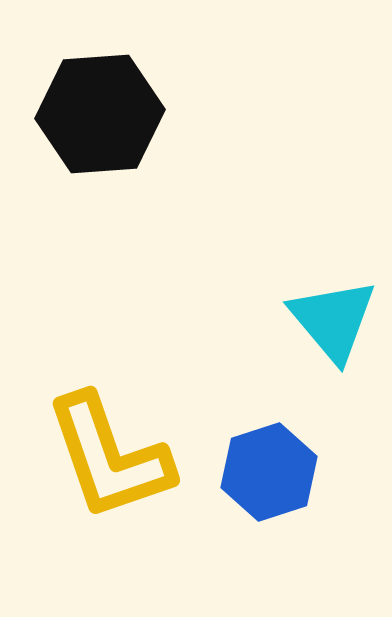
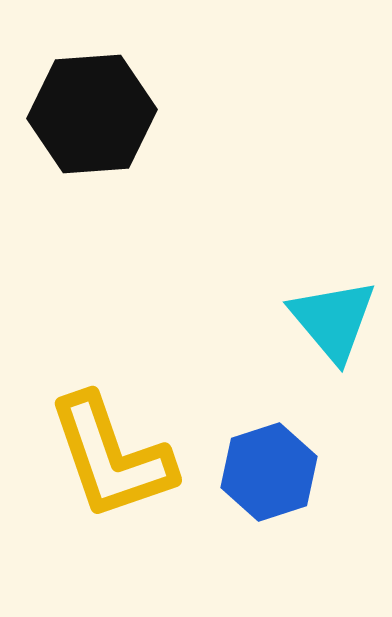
black hexagon: moved 8 px left
yellow L-shape: moved 2 px right
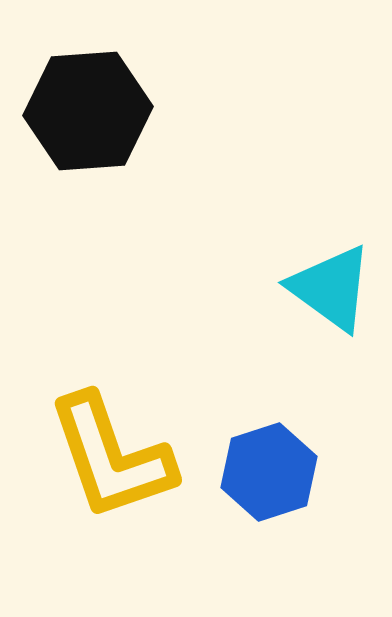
black hexagon: moved 4 px left, 3 px up
cyan triangle: moved 2 px left, 32 px up; rotated 14 degrees counterclockwise
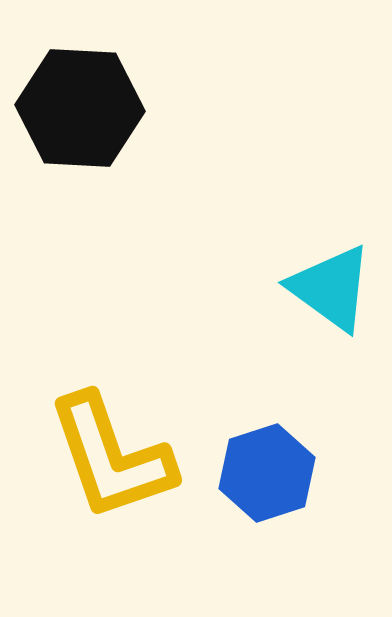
black hexagon: moved 8 px left, 3 px up; rotated 7 degrees clockwise
blue hexagon: moved 2 px left, 1 px down
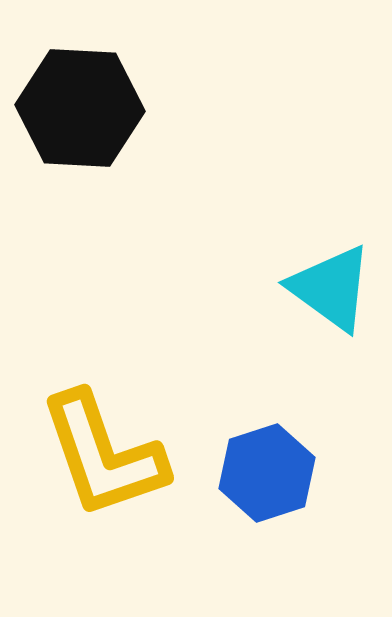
yellow L-shape: moved 8 px left, 2 px up
